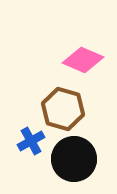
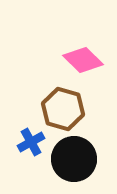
pink diamond: rotated 21 degrees clockwise
blue cross: moved 1 px down
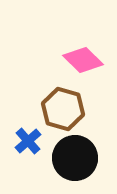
blue cross: moved 3 px left, 1 px up; rotated 12 degrees counterclockwise
black circle: moved 1 px right, 1 px up
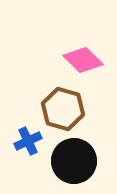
blue cross: rotated 16 degrees clockwise
black circle: moved 1 px left, 3 px down
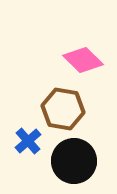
brown hexagon: rotated 6 degrees counterclockwise
blue cross: rotated 16 degrees counterclockwise
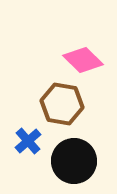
brown hexagon: moved 1 px left, 5 px up
